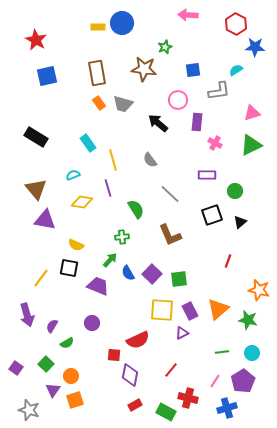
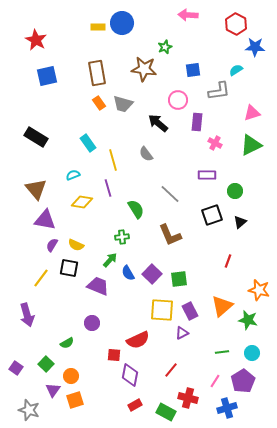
gray semicircle at (150, 160): moved 4 px left, 6 px up
orange triangle at (218, 309): moved 4 px right, 3 px up
purple semicircle at (52, 326): moved 81 px up
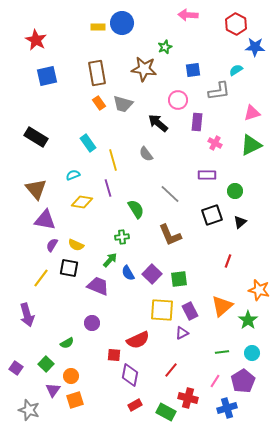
green star at (248, 320): rotated 24 degrees clockwise
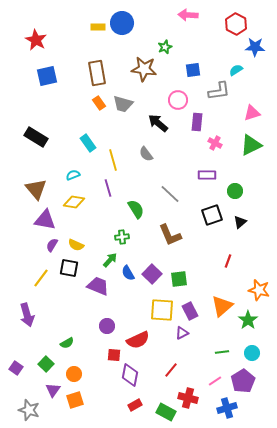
yellow diamond at (82, 202): moved 8 px left
purple circle at (92, 323): moved 15 px right, 3 px down
orange circle at (71, 376): moved 3 px right, 2 px up
pink line at (215, 381): rotated 24 degrees clockwise
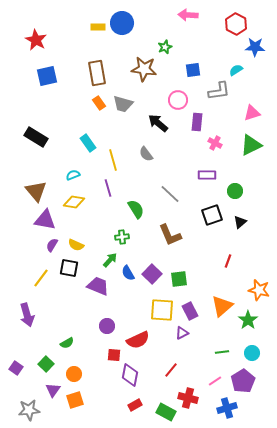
brown triangle at (36, 189): moved 2 px down
gray star at (29, 410): rotated 25 degrees counterclockwise
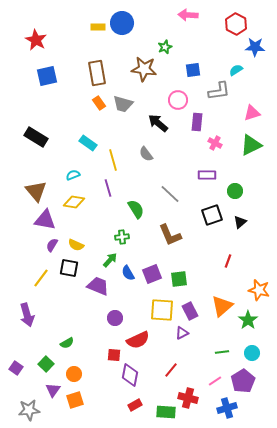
cyan rectangle at (88, 143): rotated 18 degrees counterclockwise
purple square at (152, 274): rotated 24 degrees clockwise
purple circle at (107, 326): moved 8 px right, 8 px up
green rectangle at (166, 412): rotated 24 degrees counterclockwise
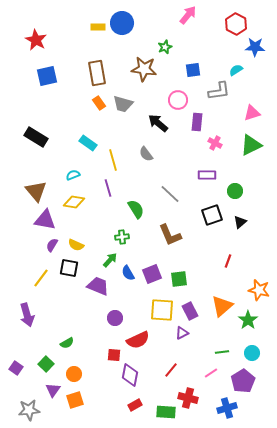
pink arrow at (188, 15): rotated 126 degrees clockwise
pink line at (215, 381): moved 4 px left, 8 px up
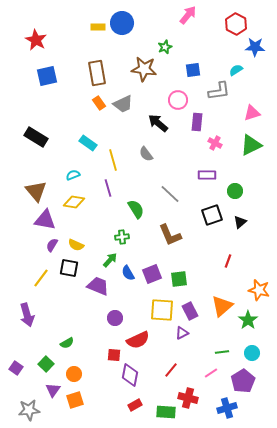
gray trapezoid at (123, 104): rotated 40 degrees counterclockwise
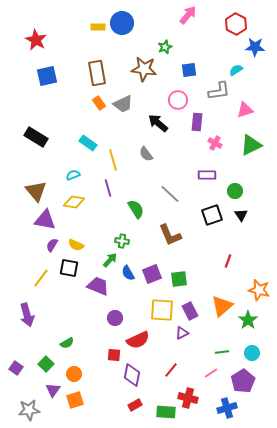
blue square at (193, 70): moved 4 px left
pink triangle at (252, 113): moved 7 px left, 3 px up
black triangle at (240, 222): moved 1 px right, 7 px up; rotated 24 degrees counterclockwise
green cross at (122, 237): moved 4 px down; rotated 16 degrees clockwise
purple diamond at (130, 375): moved 2 px right
